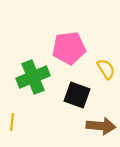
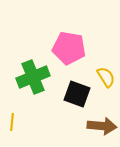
pink pentagon: rotated 16 degrees clockwise
yellow semicircle: moved 8 px down
black square: moved 1 px up
brown arrow: moved 1 px right
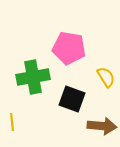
green cross: rotated 12 degrees clockwise
black square: moved 5 px left, 5 px down
yellow line: rotated 12 degrees counterclockwise
